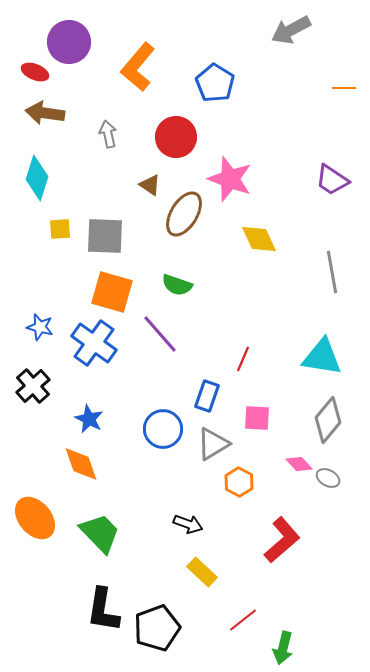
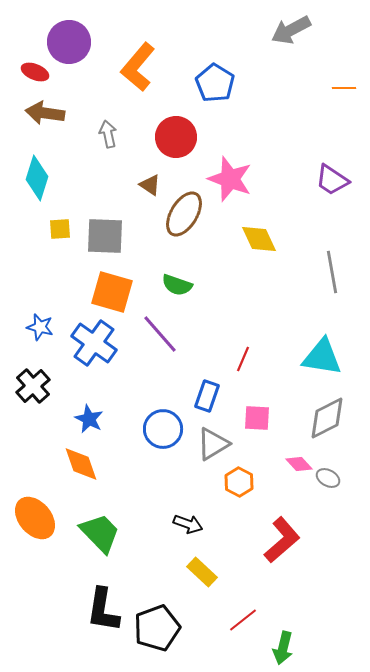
gray diamond at (328, 420): moved 1 px left, 2 px up; rotated 24 degrees clockwise
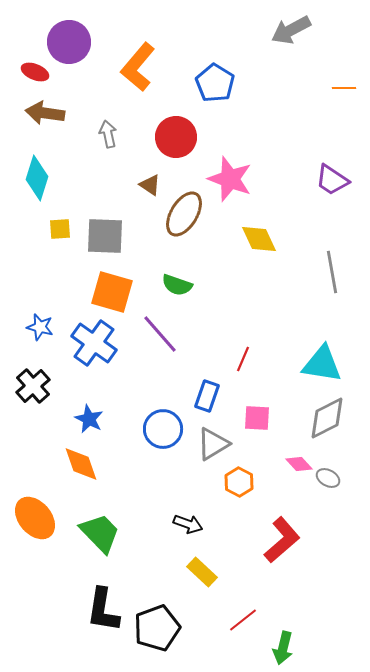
cyan triangle at (322, 357): moved 7 px down
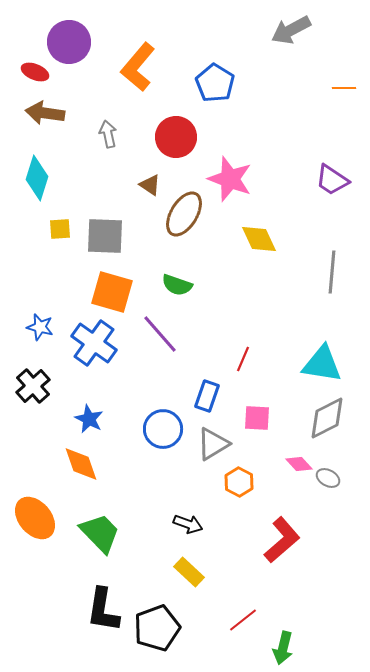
gray line at (332, 272): rotated 15 degrees clockwise
yellow rectangle at (202, 572): moved 13 px left
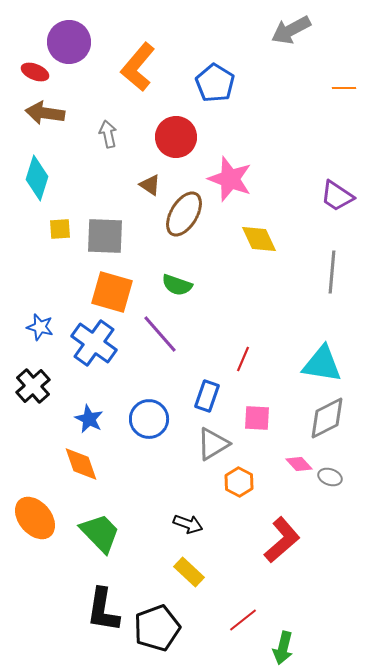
purple trapezoid at (332, 180): moved 5 px right, 16 px down
blue circle at (163, 429): moved 14 px left, 10 px up
gray ellipse at (328, 478): moved 2 px right, 1 px up; rotated 10 degrees counterclockwise
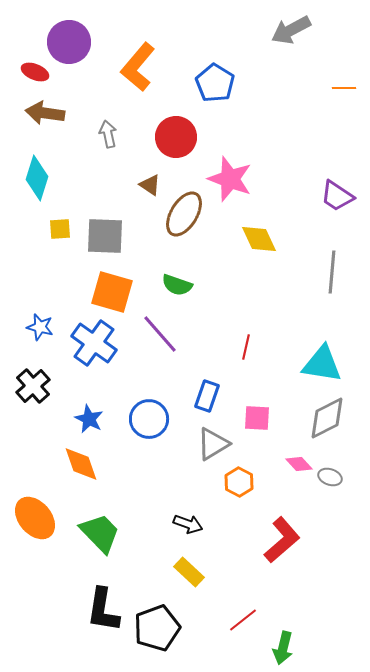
red line at (243, 359): moved 3 px right, 12 px up; rotated 10 degrees counterclockwise
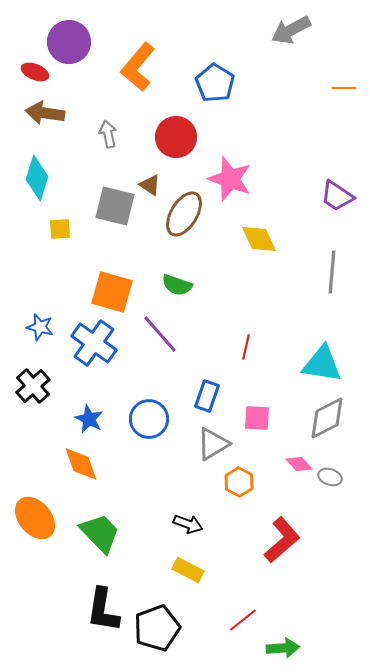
gray square at (105, 236): moved 10 px right, 30 px up; rotated 12 degrees clockwise
yellow rectangle at (189, 572): moved 1 px left, 2 px up; rotated 16 degrees counterclockwise
green arrow at (283, 648): rotated 108 degrees counterclockwise
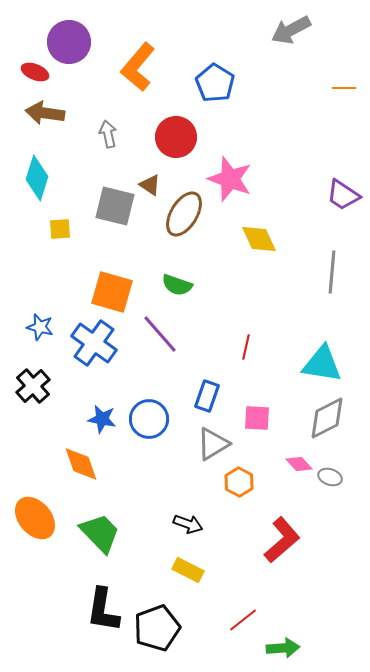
purple trapezoid at (337, 196): moved 6 px right, 1 px up
blue star at (89, 419): moved 13 px right; rotated 16 degrees counterclockwise
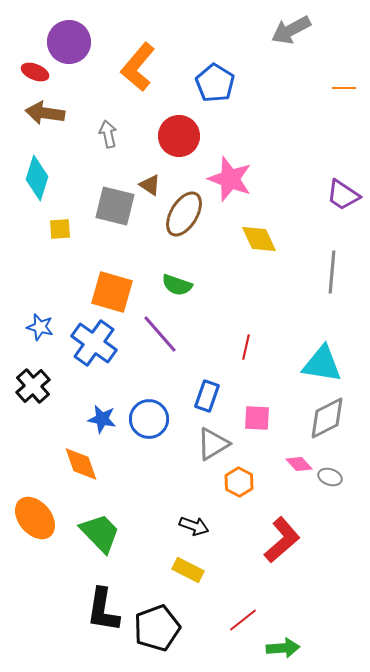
red circle at (176, 137): moved 3 px right, 1 px up
black arrow at (188, 524): moved 6 px right, 2 px down
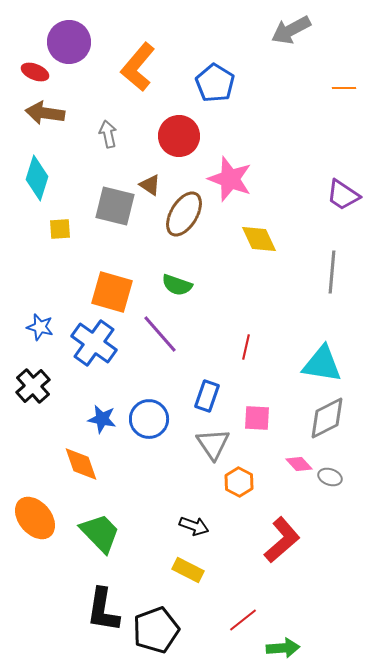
gray triangle at (213, 444): rotated 33 degrees counterclockwise
black pentagon at (157, 628): moved 1 px left, 2 px down
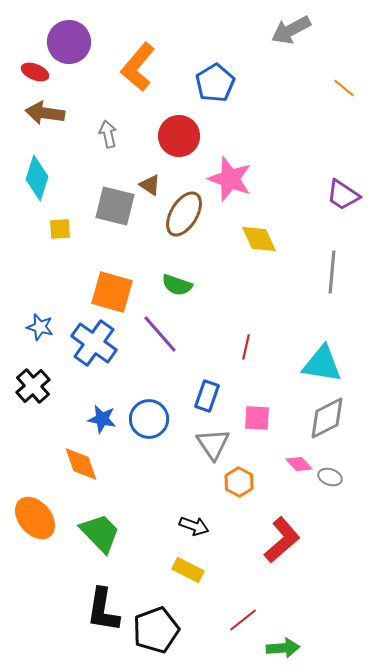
blue pentagon at (215, 83): rotated 9 degrees clockwise
orange line at (344, 88): rotated 40 degrees clockwise
